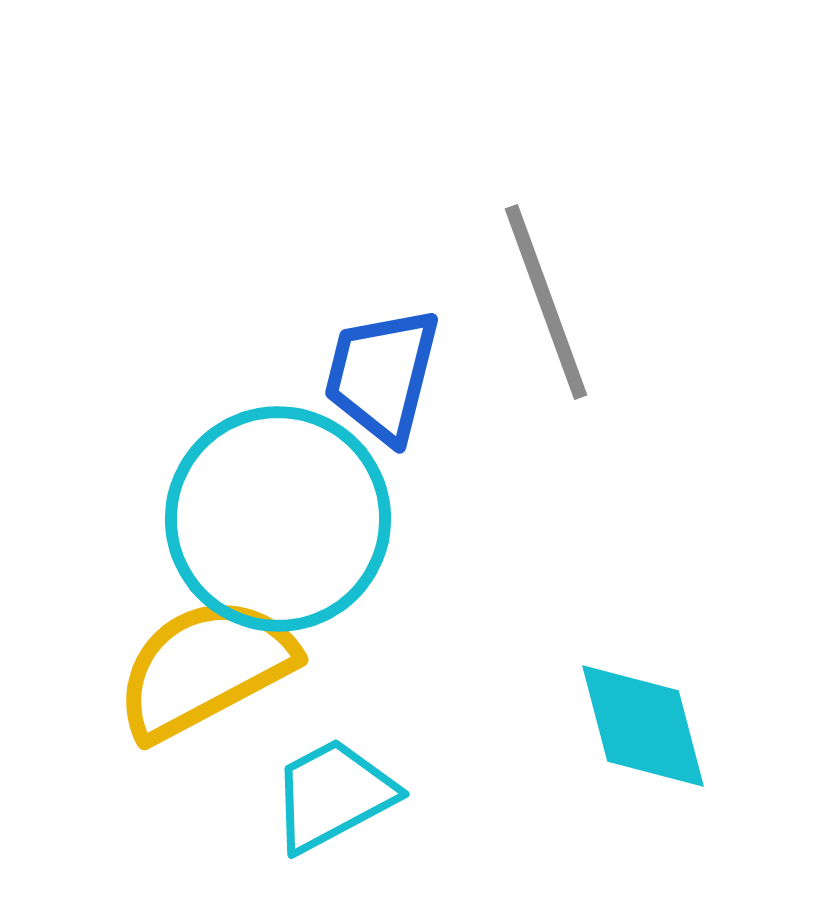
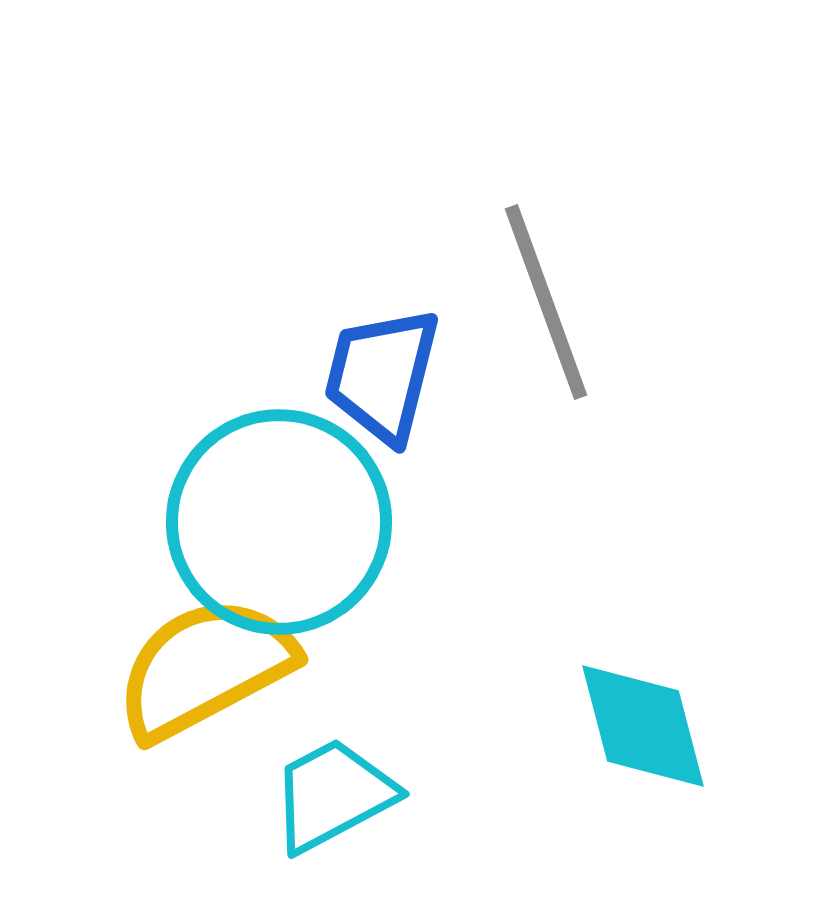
cyan circle: moved 1 px right, 3 px down
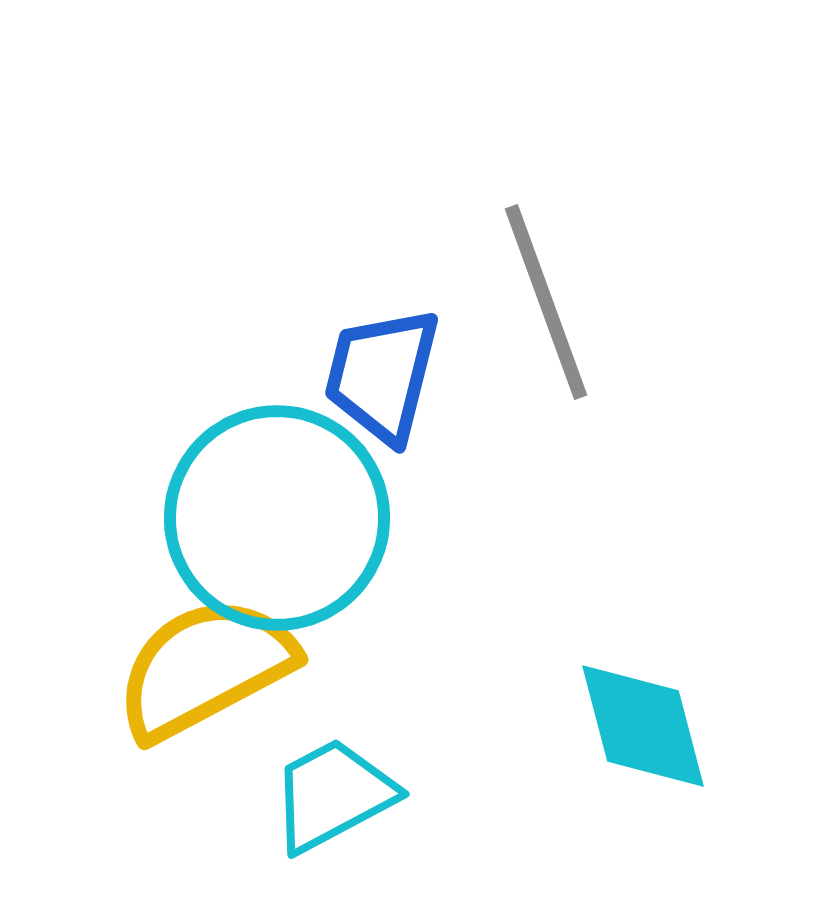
cyan circle: moved 2 px left, 4 px up
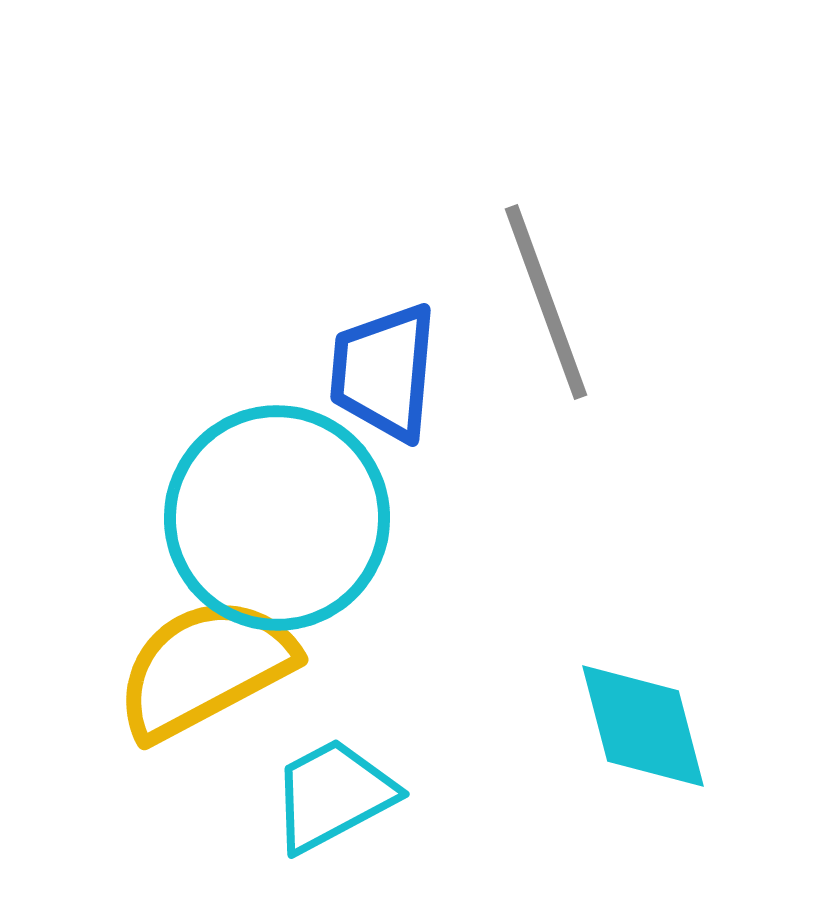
blue trapezoid: moved 2 px right, 3 px up; rotated 9 degrees counterclockwise
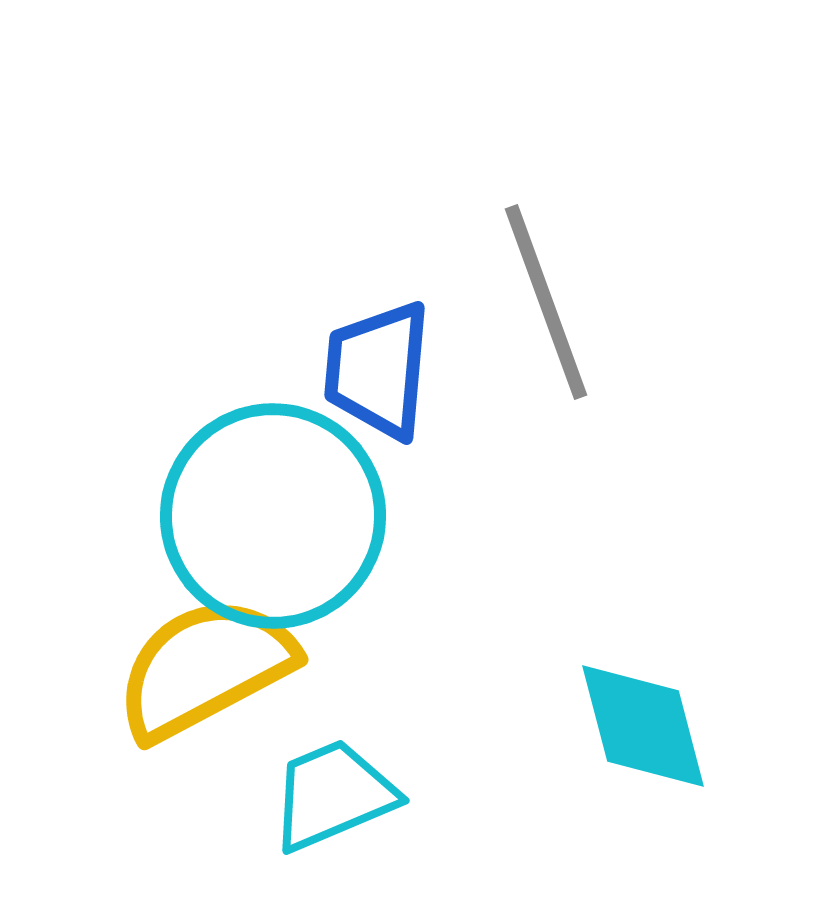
blue trapezoid: moved 6 px left, 2 px up
cyan circle: moved 4 px left, 2 px up
cyan trapezoid: rotated 5 degrees clockwise
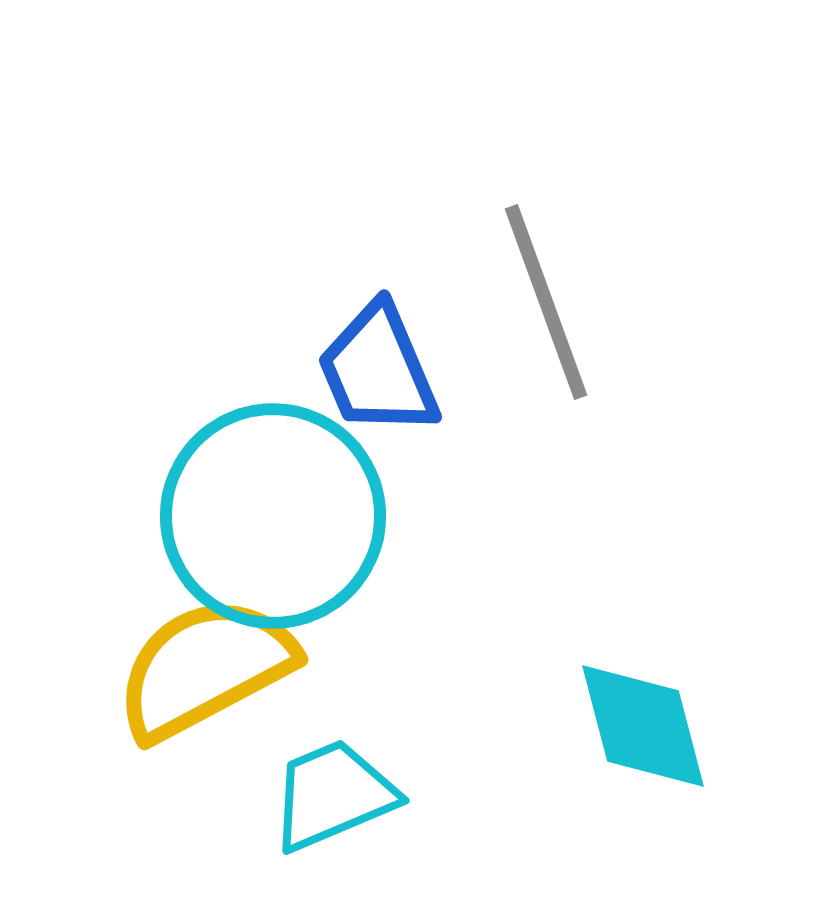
blue trapezoid: rotated 28 degrees counterclockwise
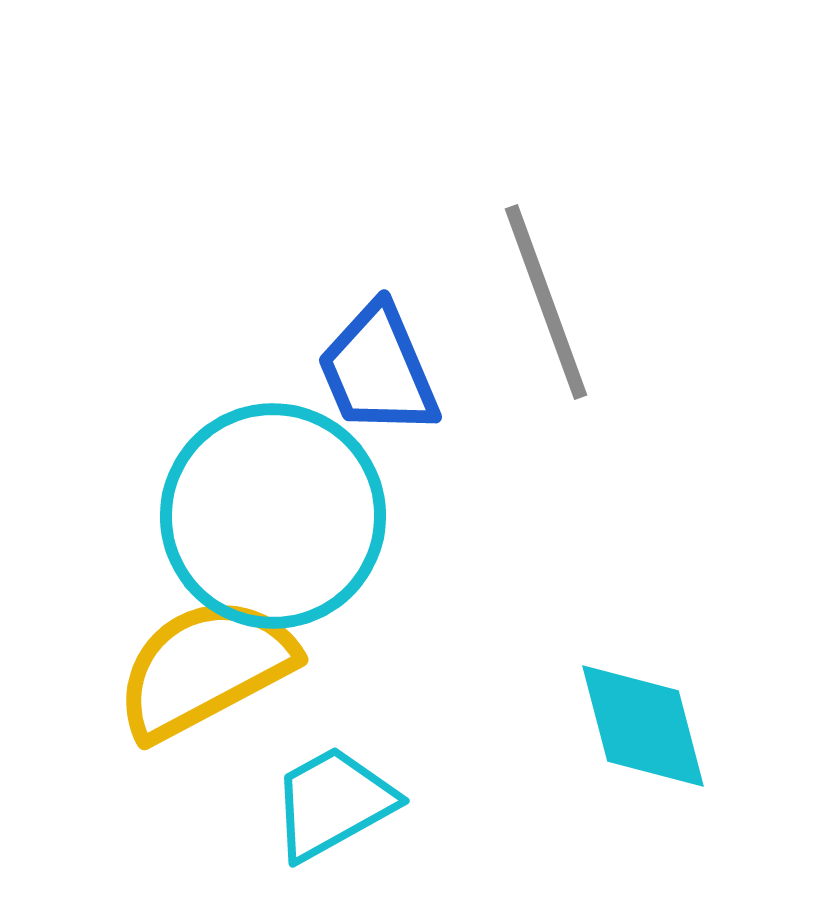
cyan trapezoid: moved 8 px down; rotated 6 degrees counterclockwise
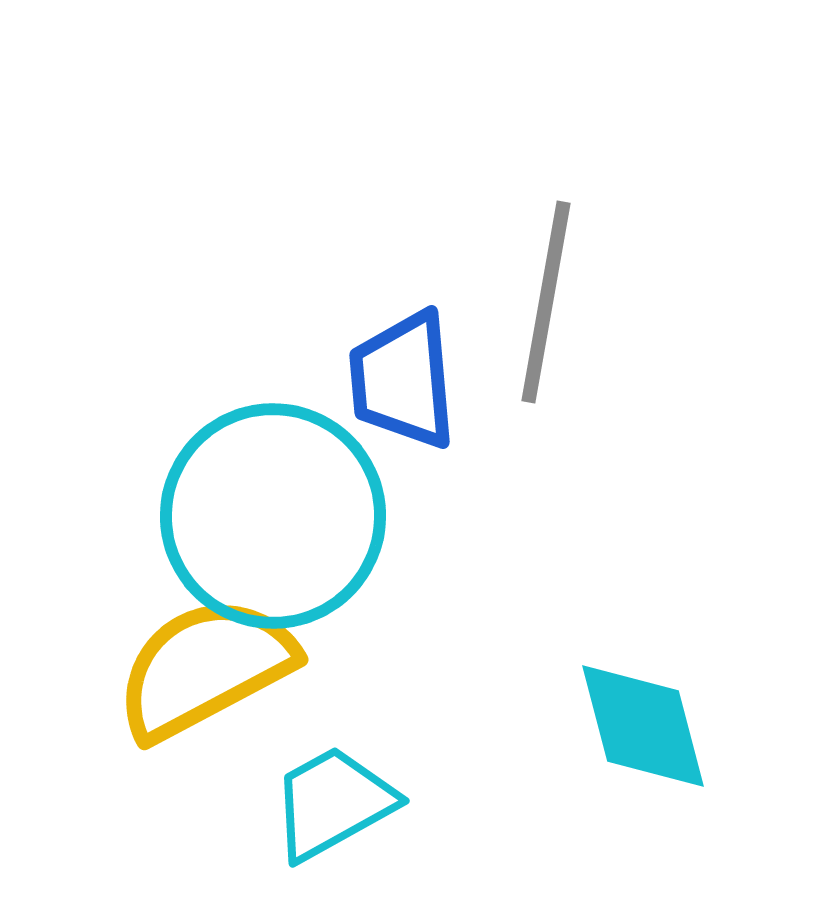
gray line: rotated 30 degrees clockwise
blue trapezoid: moved 25 px right, 10 px down; rotated 18 degrees clockwise
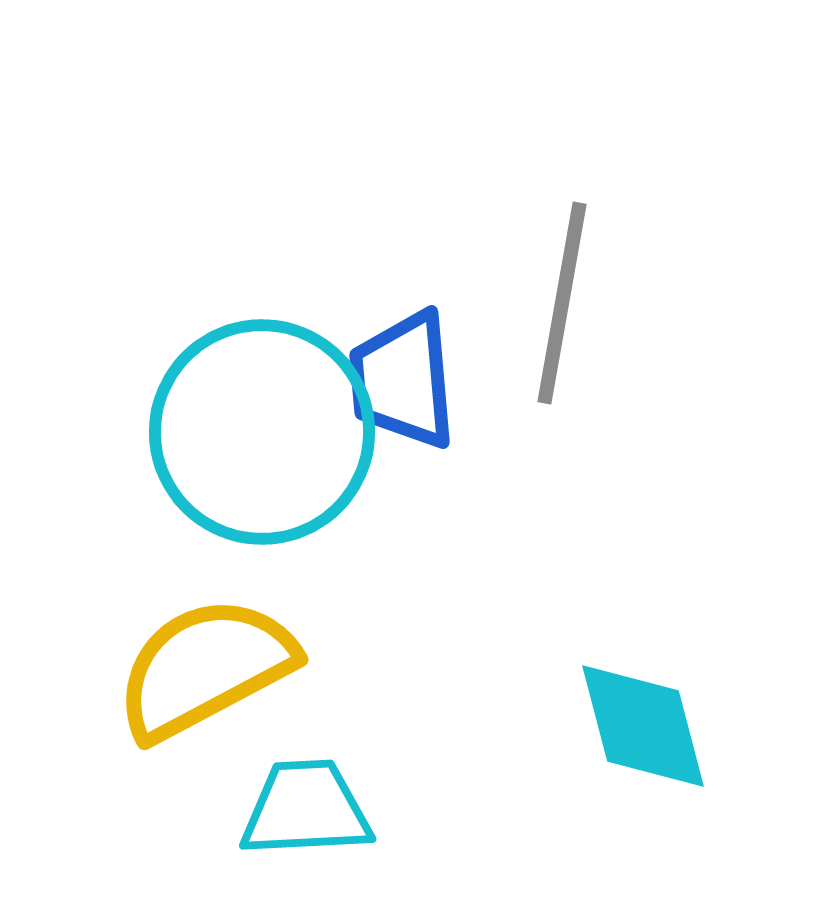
gray line: moved 16 px right, 1 px down
cyan circle: moved 11 px left, 84 px up
cyan trapezoid: moved 27 px left, 6 px down; rotated 26 degrees clockwise
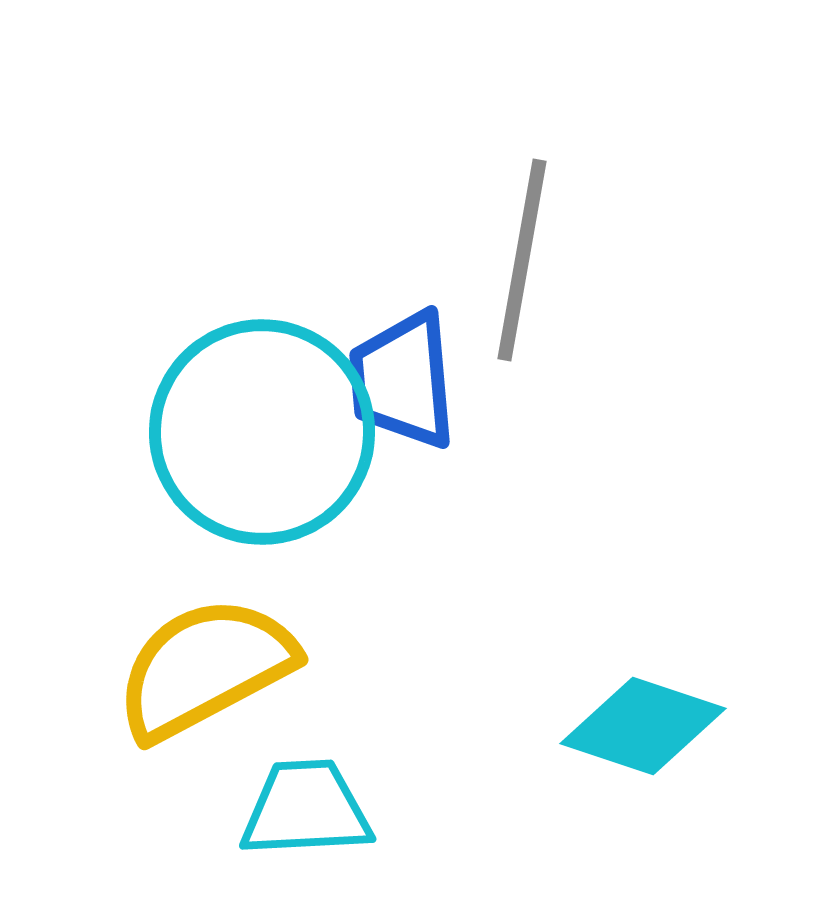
gray line: moved 40 px left, 43 px up
cyan diamond: rotated 57 degrees counterclockwise
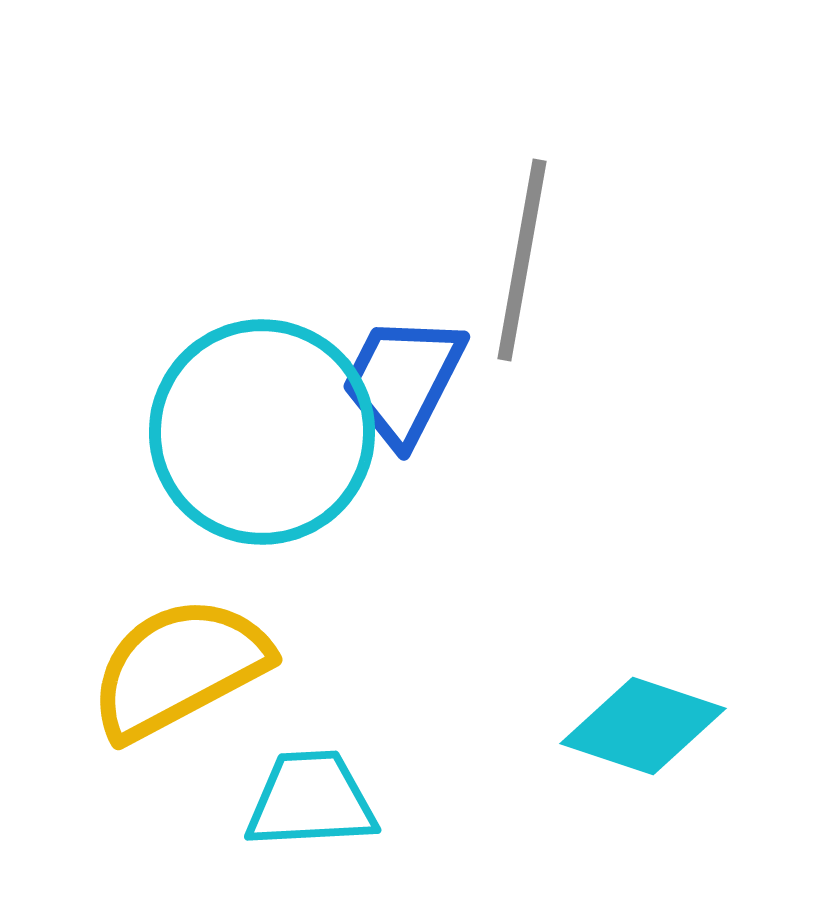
blue trapezoid: rotated 32 degrees clockwise
yellow semicircle: moved 26 px left
cyan trapezoid: moved 5 px right, 9 px up
